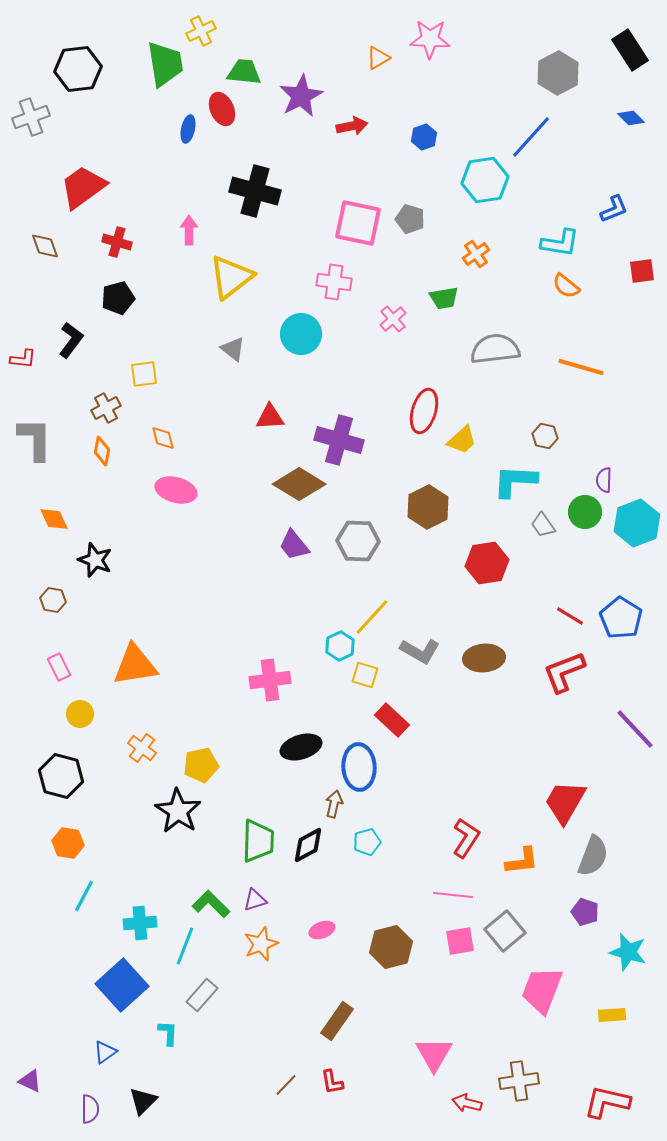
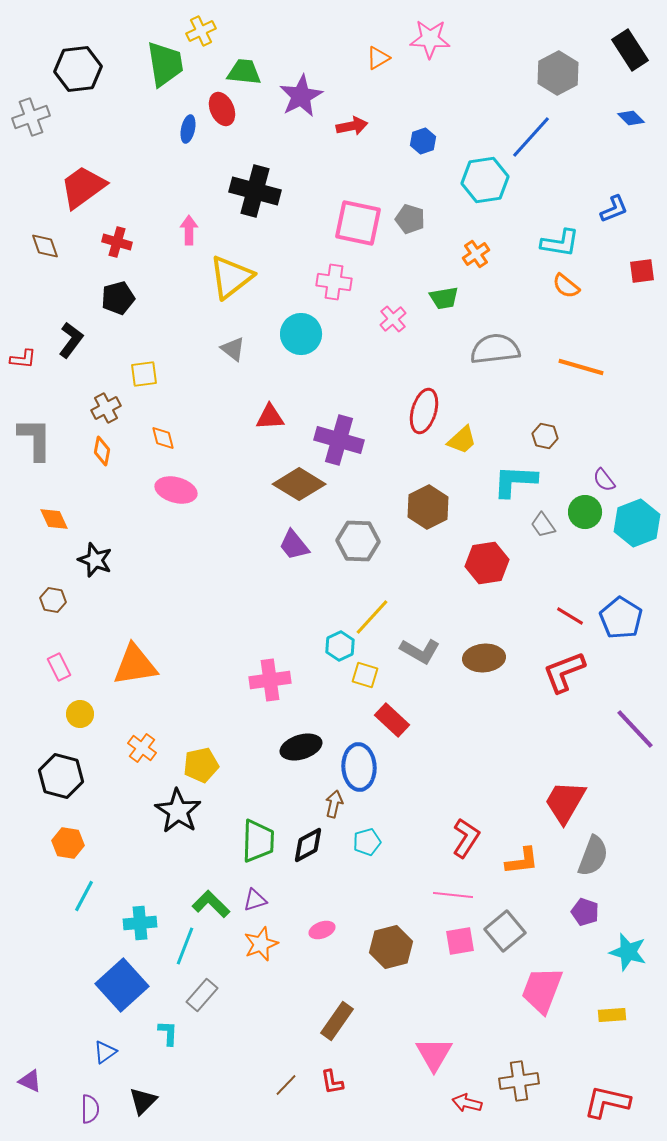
blue hexagon at (424, 137): moved 1 px left, 4 px down
purple semicircle at (604, 480): rotated 40 degrees counterclockwise
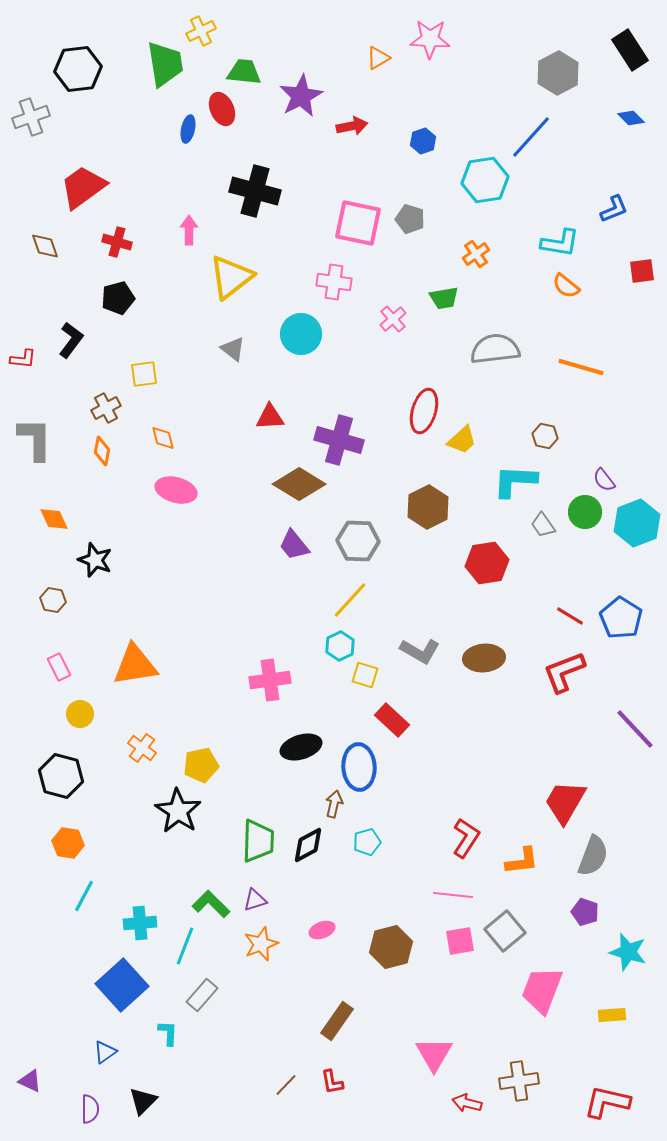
yellow line at (372, 617): moved 22 px left, 17 px up
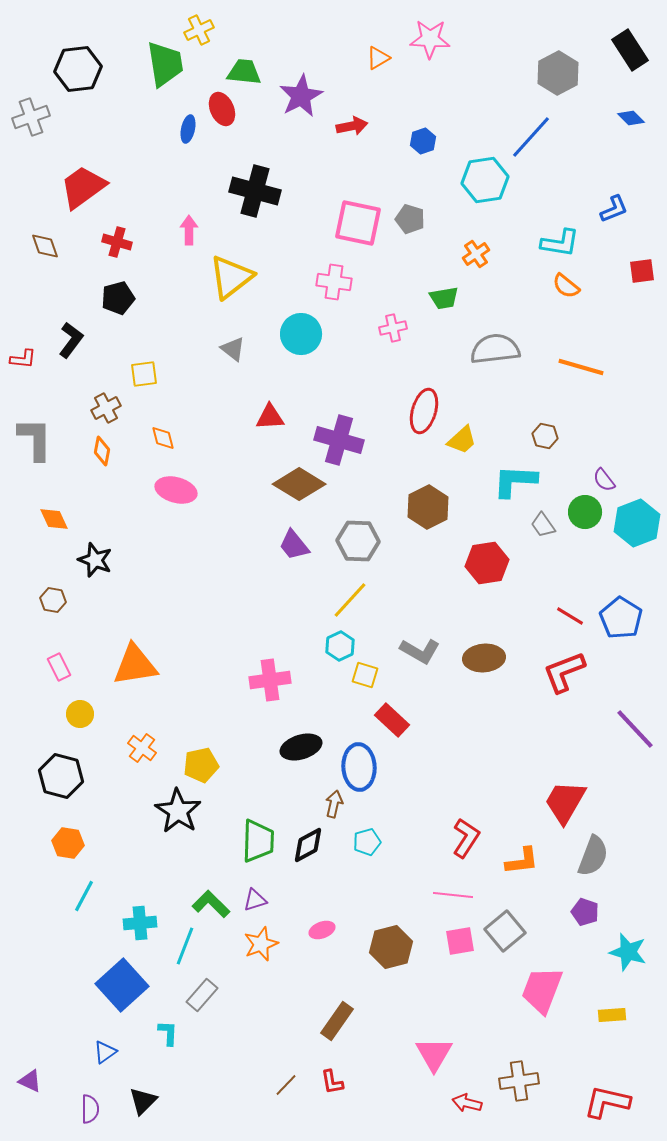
yellow cross at (201, 31): moved 2 px left, 1 px up
pink cross at (393, 319): moved 9 px down; rotated 28 degrees clockwise
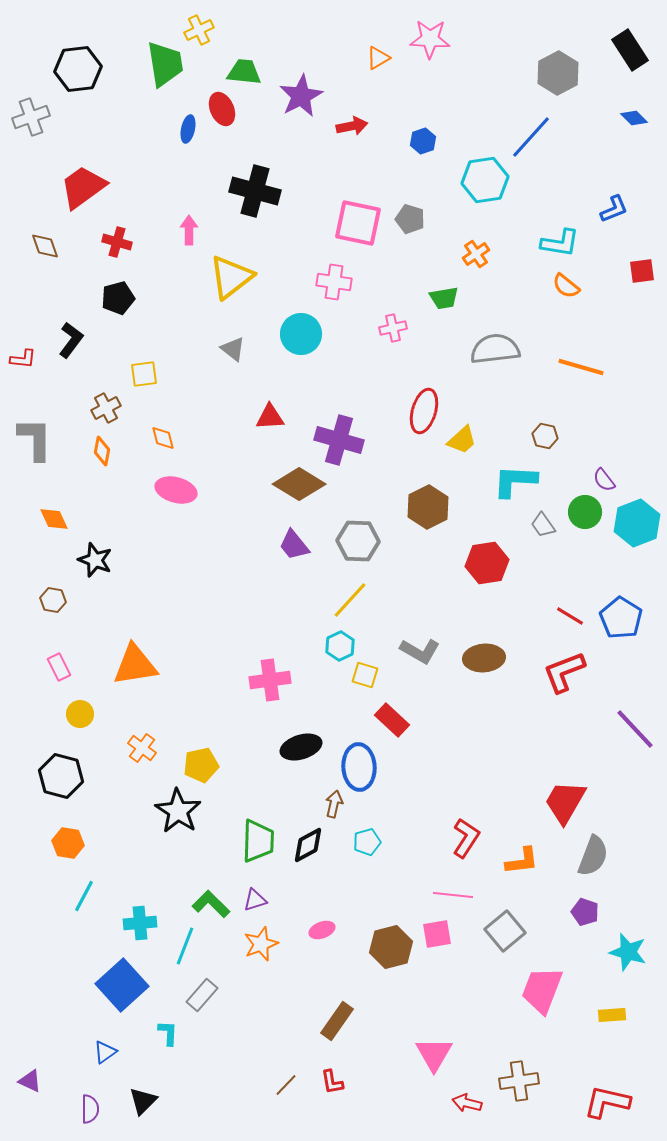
blue diamond at (631, 118): moved 3 px right
pink square at (460, 941): moved 23 px left, 7 px up
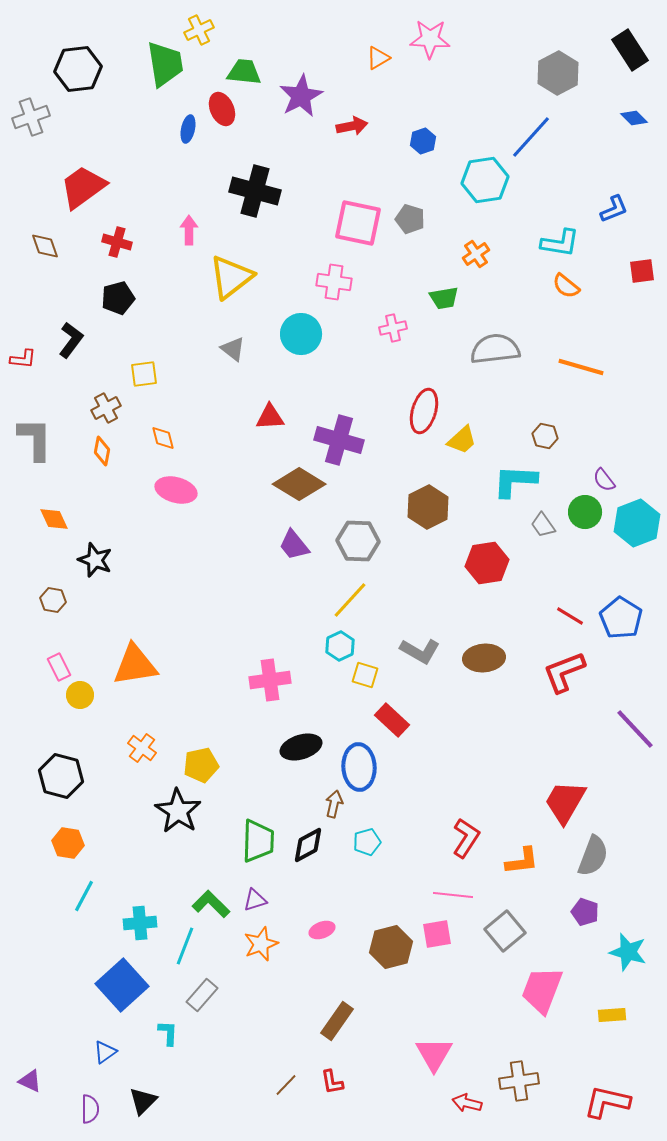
yellow circle at (80, 714): moved 19 px up
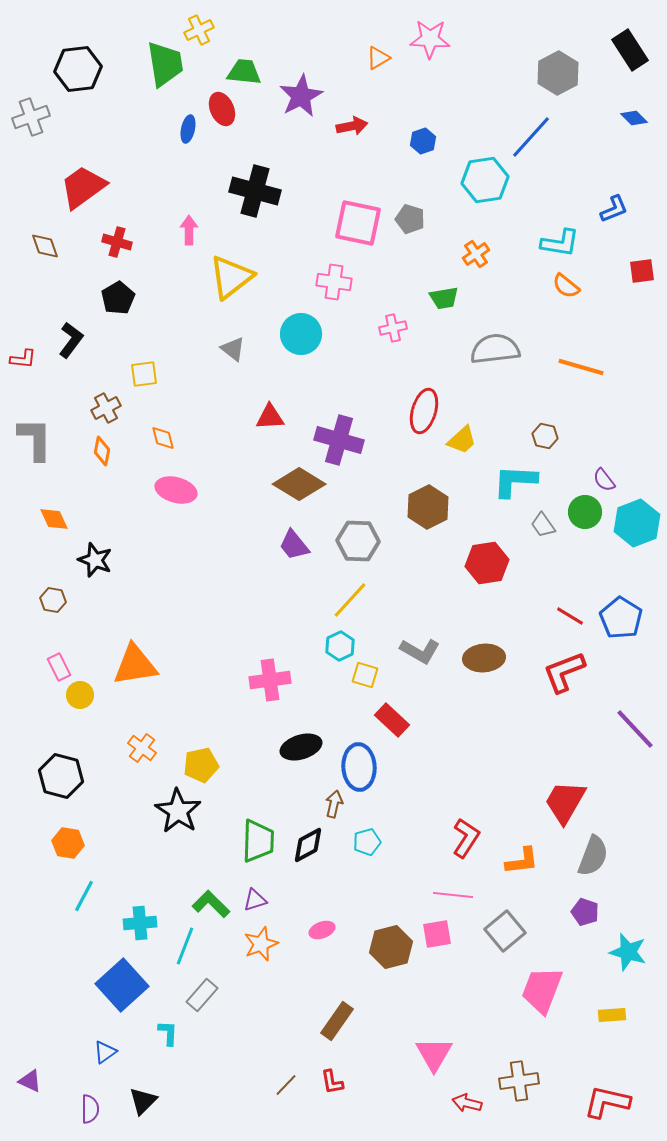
black pentagon at (118, 298): rotated 16 degrees counterclockwise
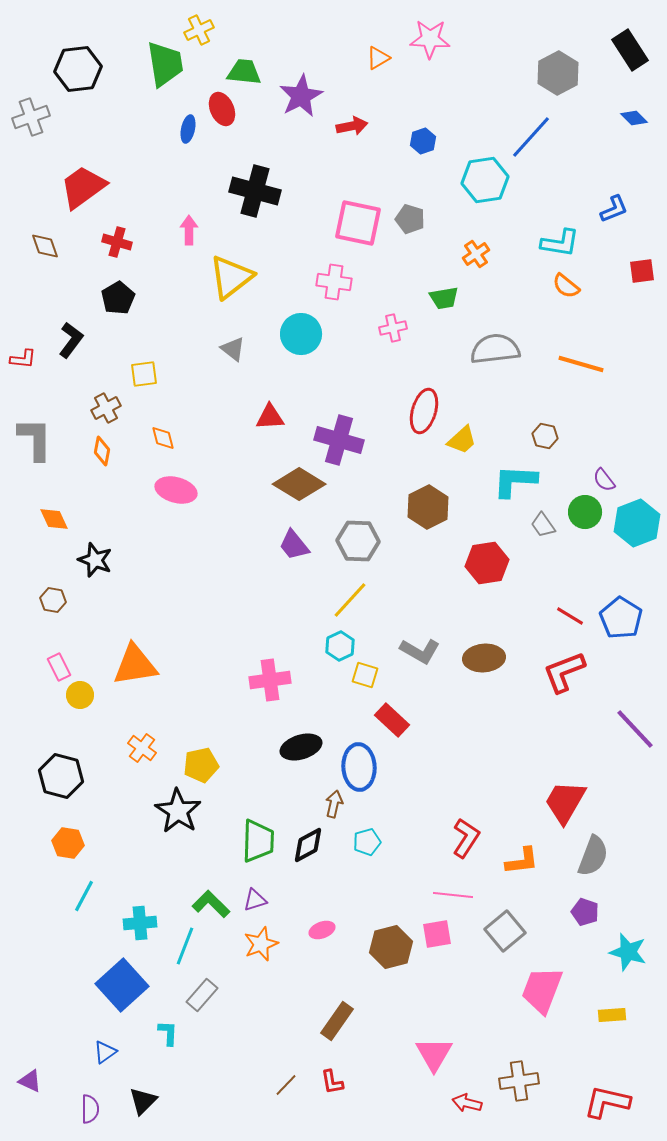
orange line at (581, 367): moved 3 px up
